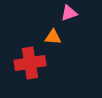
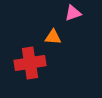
pink triangle: moved 4 px right
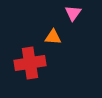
pink triangle: rotated 36 degrees counterclockwise
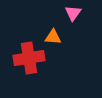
red cross: moved 1 px left, 5 px up
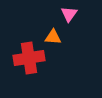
pink triangle: moved 4 px left, 1 px down
